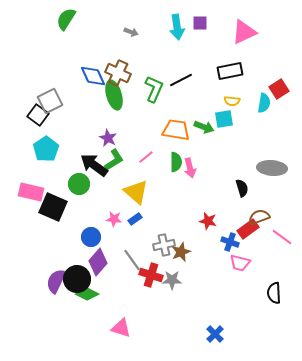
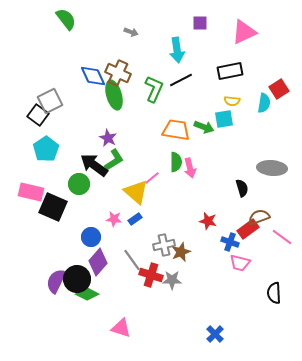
green semicircle at (66, 19): rotated 110 degrees clockwise
cyan arrow at (177, 27): moved 23 px down
pink line at (146, 157): moved 6 px right, 21 px down
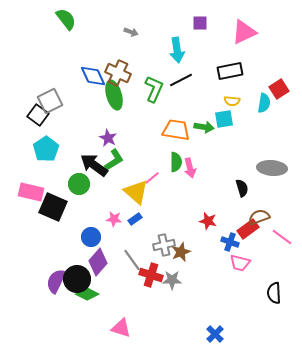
green arrow at (204, 127): rotated 12 degrees counterclockwise
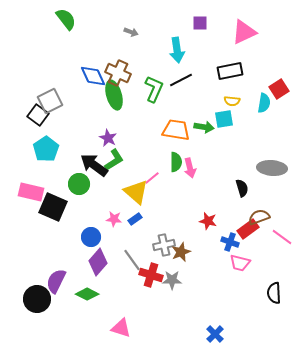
black circle at (77, 279): moved 40 px left, 20 px down
